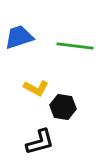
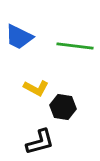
blue trapezoid: rotated 136 degrees counterclockwise
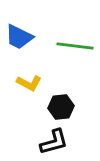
yellow L-shape: moved 7 px left, 5 px up
black hexagon: moved 2 px left; rotated 15 degrees counterclockwise
black L-shape: moved 14 px right
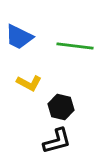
black hexagon: rotated 20 degrees clockwise
black L-shape: moved 3 px right, 1 px up
